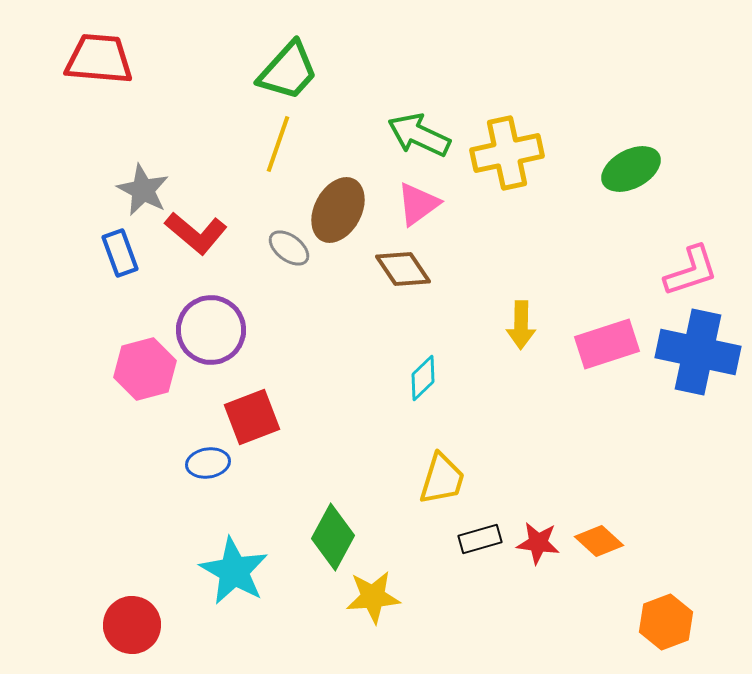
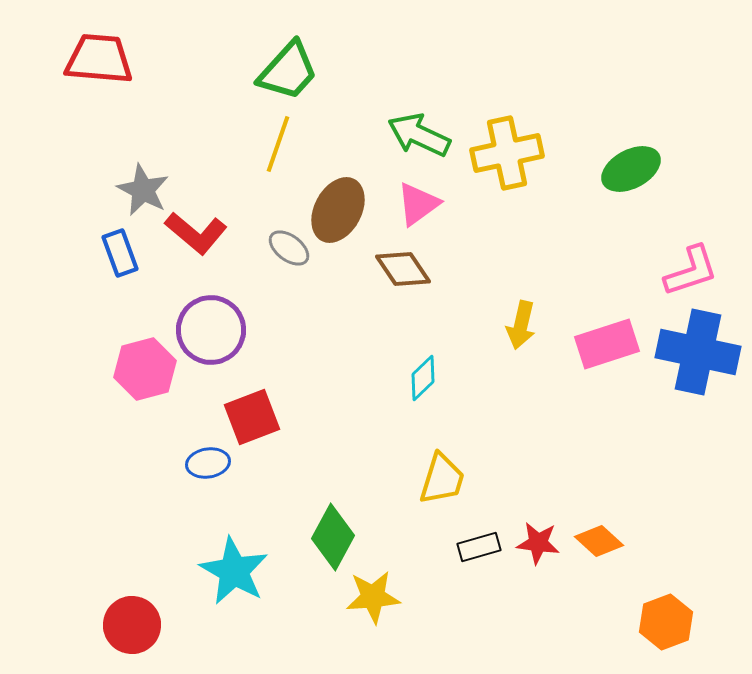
yellow arrow: rotated 12 degrees clockwise
black rectangle: moved 1 px left, 8 px down
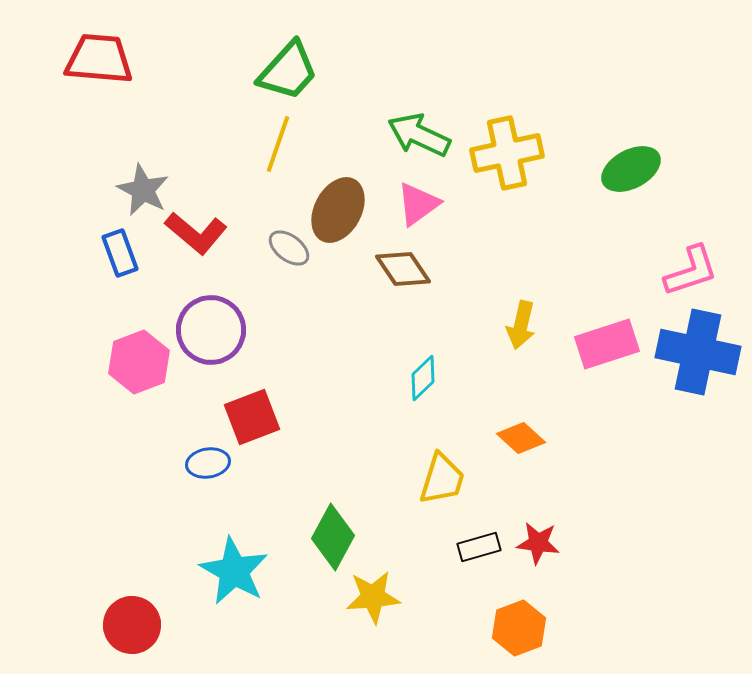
pink hexagon: moved 6 px left, 7 px up; rotated 6 degrees counterclockwise
orange diamond: moved 78 px left, 103 px up
orange hexagon: moved 147 px left, 6 px down
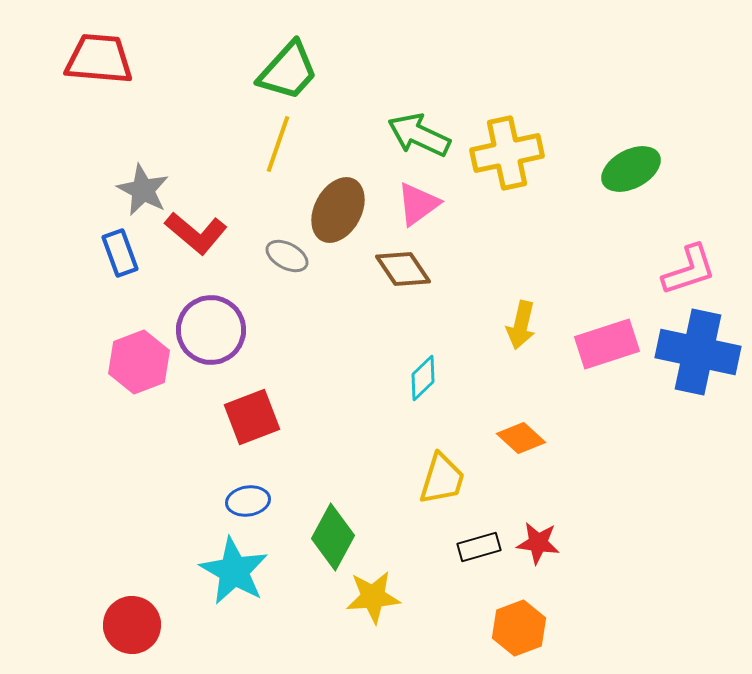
gray ellipse: moved 2 px left, 8 px down; rotated 9 degrees counterclockwise
pink L-shape: moved 2 px left, 1 px up
blue ellipse: moved 40 px right, 38 px down
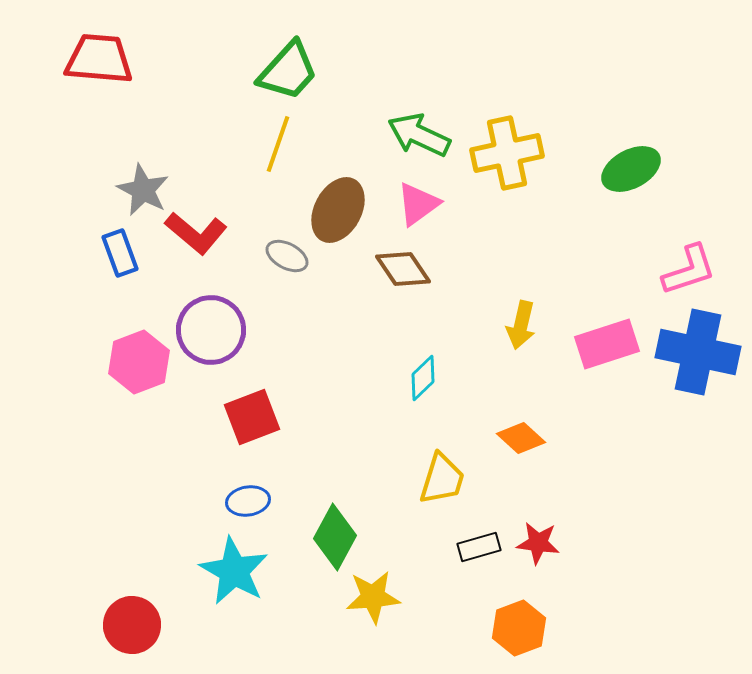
green diamond: moved 2 px right
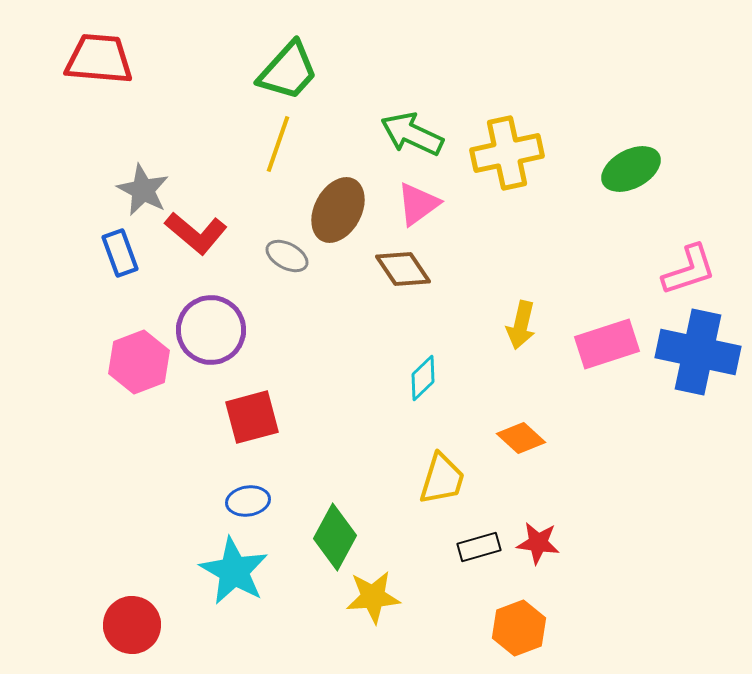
green arrow: moved 7 px left, 1 px up
red square: rotated 6 degrees clockwise
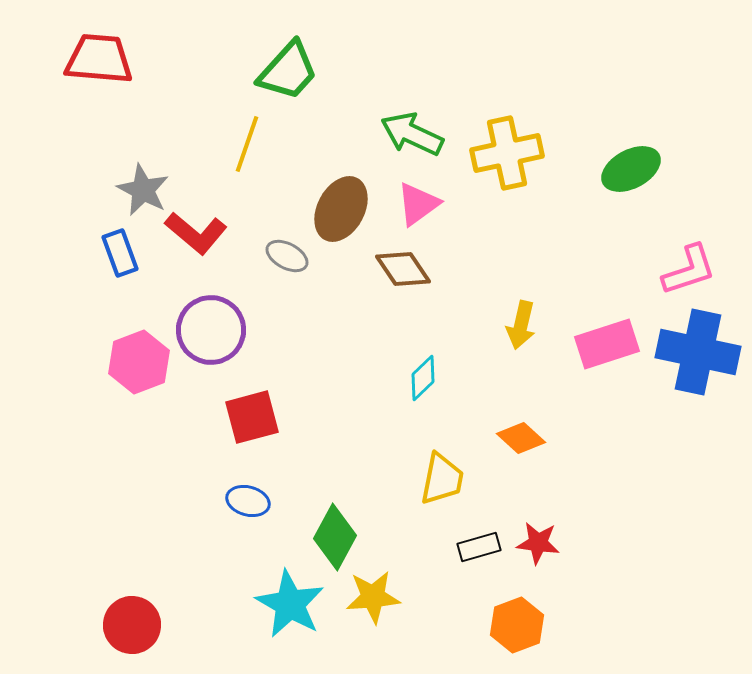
yellow line: moved 31 px left
brown ellipse: moved 3 px right, 1 px up
yellow trapezoid: rotated 6 degrees counterclockwise
blue ellipse: rotated 24 degrees clockwise
cyan star: moved 56 px right, 33 px down
orange hexagon: moved 2 px left, 3 px up
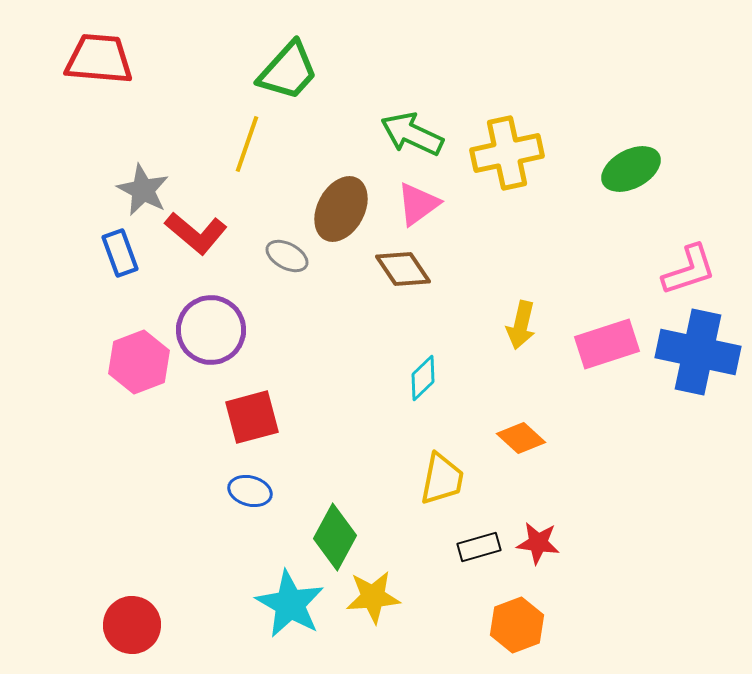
blue ellipse: moved 2 px right, 10 px up
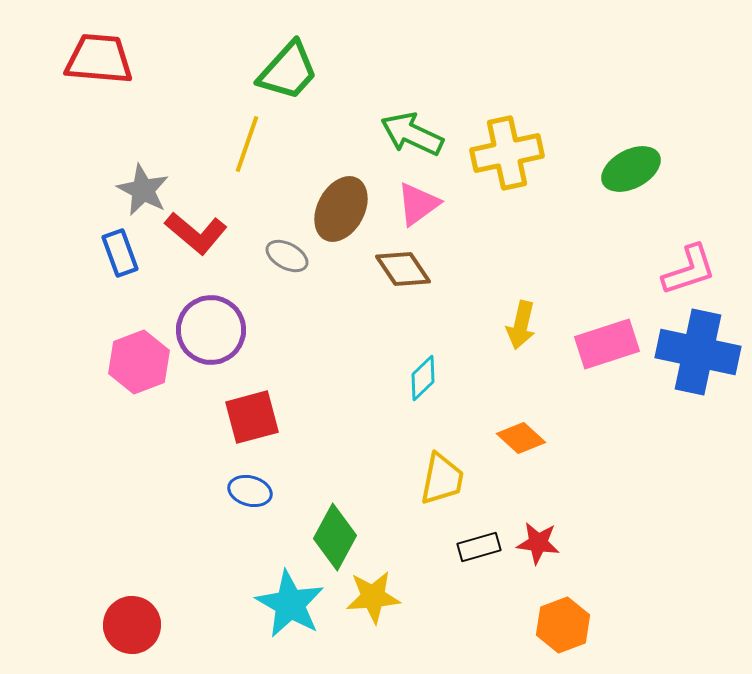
orange hexagon: moved 46 px right
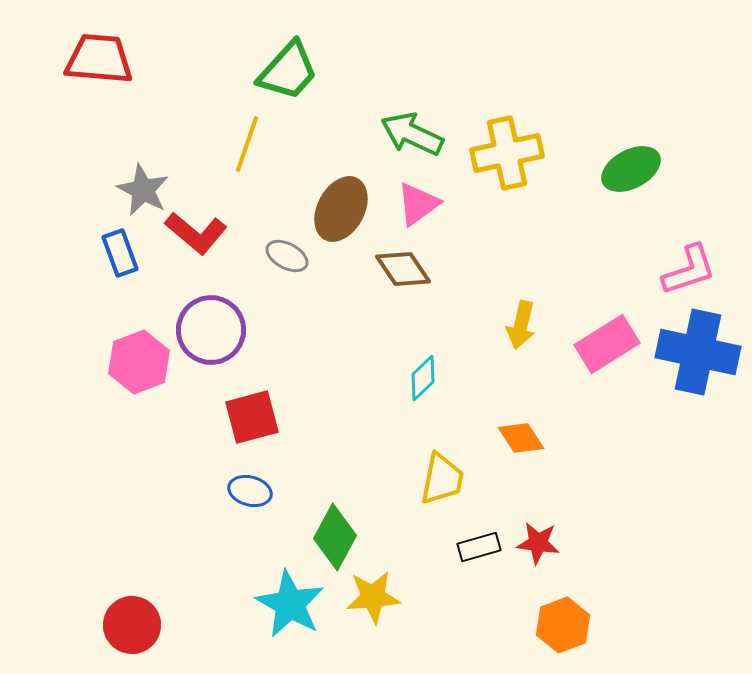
pink rectangle: rotated 14 degrees counterclockwise
orange diamond: rotated 15 degrees clockwise
